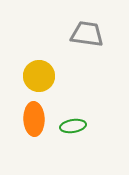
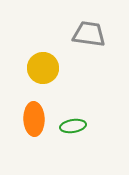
gray trapezoid: moved 2 px right
yellow circle: moved 4 px right, 8 px up
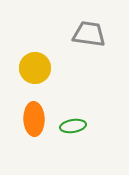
yellow circle: moved 8 px left
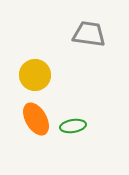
yellow circle: moved 7 px down
orange ellipse: moved 2 px right; rotated 28 degrees counterclockwise
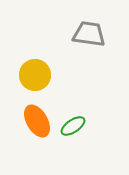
orange ellipse: moved 1 px right, 2 px down
green ellipse: rotated 25 degrees counterclockwise
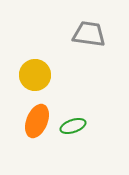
orange ellipse: rotated 52 degrees clockwise
green ellipse: rotated 15 degrees clockwise
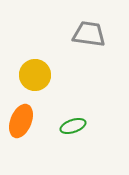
orange ellipse: moved 16 px left
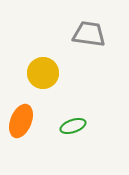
yellow circle: moved 8 px right, 2 px up
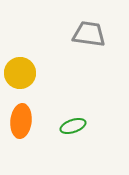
yellow circle: moved 23 px left
orange ellipse: rotated 16 degrees counterclockwise
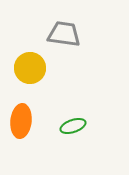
gray trapezoid: moved 25 px left
yellow circle: moved 10 px right, 5 px up
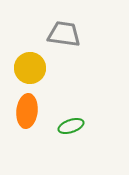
orange ellipse: moved 6 px right, 10 px up
green ellipse: moved 2 px left
